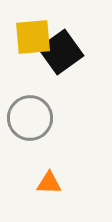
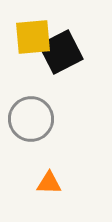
black square: rotated 9 degrees clockwise
gray circle: moved 1 px right, 1 px down
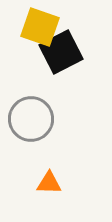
yellow square: moved 7 px right, 10 px up; rotated 24 degrees clockwise
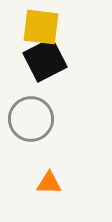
yellow square: moved 1 px right; rotated 12 degrees counterclockwise
black square: moved 16 px left, 8 px down
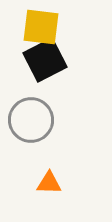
gray circle: moved 1 px down
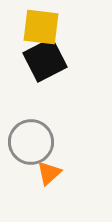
gray circle: moved 22 px down
orange triangle: moved 10 px up; rotated 44 degrees counterclockwise
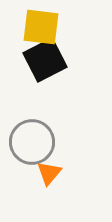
gray circle: moved 1 px right
orange triangle: rotated 8 degrees counterclockwise
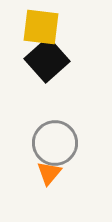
black square: moved 2 px right; rotated 15 degrees counterclockwise
gray circle: moved 23 px right, 1 px down
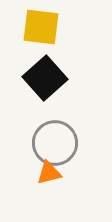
black square: moved 2 px left, 18 px down
orange triangle: rotated 36 degrees clockwise
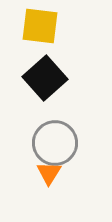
yellow square: moved 1 px left, 1 px up
orange triangle: rotated 44 degrees counterclockwise
